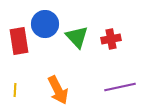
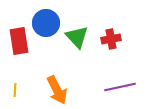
blue circle: moved 1 px right, 1 px up
orange arrow: moved 1 px left
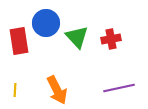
purple line: moved 1 px left, 1 px down
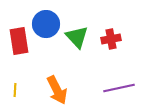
blue circle: moved 1 px down
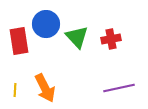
orange arrow: moved 12 px left, 2 px up
